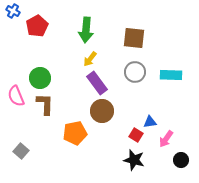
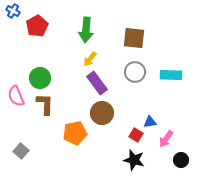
brown circle: moved 2 px down
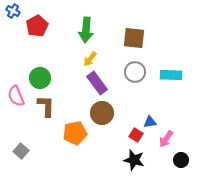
brown L-shape: moved 1 px right, 2 px down
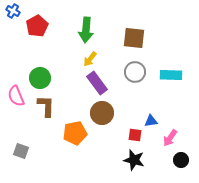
blue triangle: moved 1 px right, 1 px up
red square: moved 1 px left; rotated 24 degrees counterclockwise
pink arrow: moved 4 px right, 1 px up
gray square: rotated 21 degrees counterclockwise
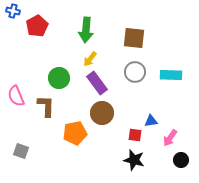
blue cross: rotated 16 degrees counterclockwise
green circle: moved 19 px right
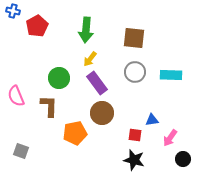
brown L-shape: moved 3 px right
blue triangle: moved 1 px right, 1 px up
black circle: moved 2 px right, 1 px up
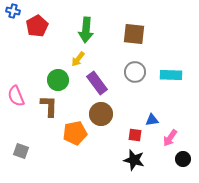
brown square: moved 4 px up
yellow arrow: moved 12 px left
green circle: moved 1 px left, 2 px down
brown circle: moved 1 px left, 1 px down
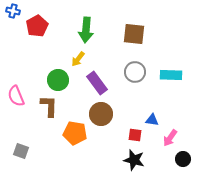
blue triangle: rotated 16 degrees clockwise
orange pentagon: rotated 20 degrees clockwise
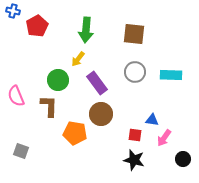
pink arrow: moved 6 px left
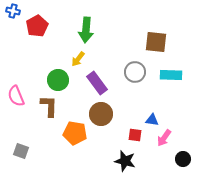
brown square: moved 22 px right, 8 px down
black star: moved 9 px left, 1 px down
